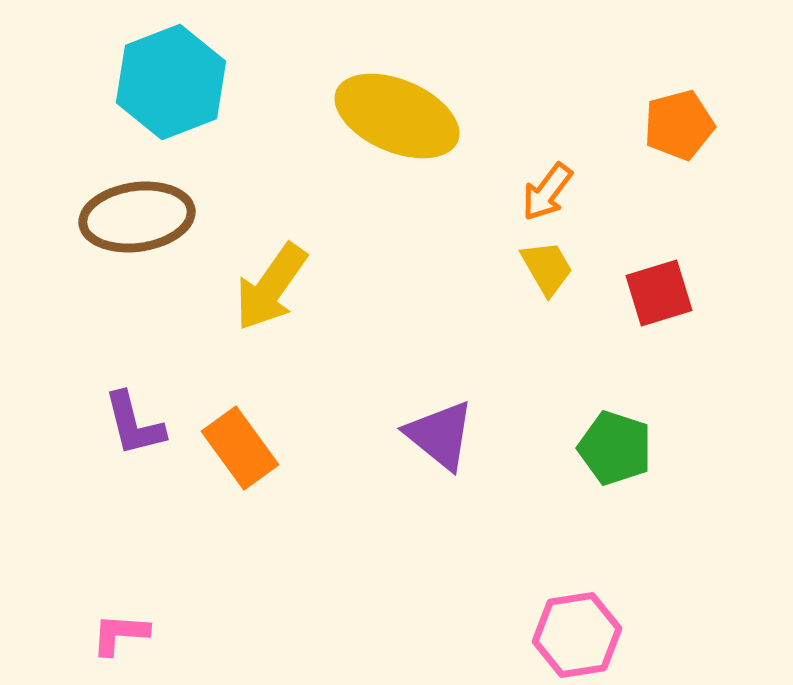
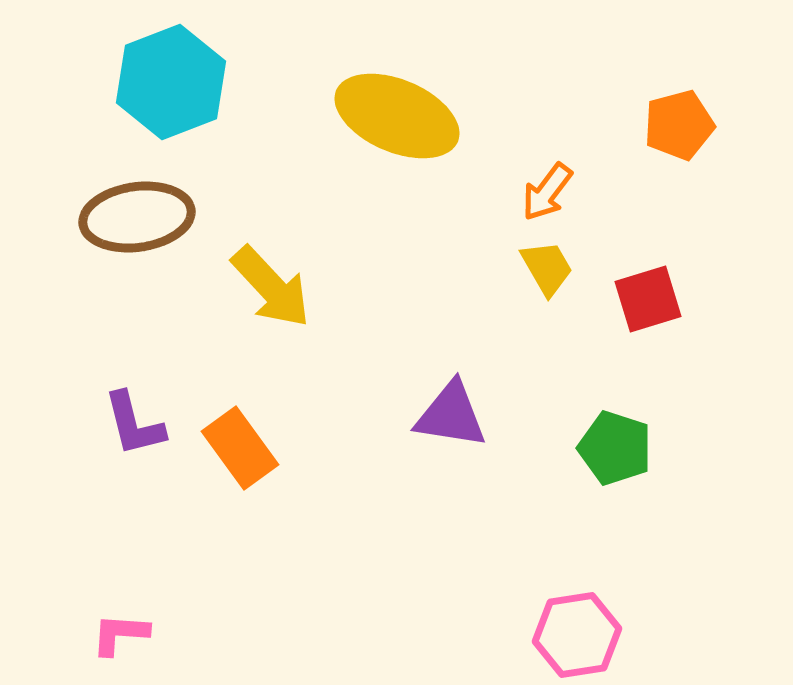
yellow arrow: rotated 78 degrees counterclockwise
red square: moved 11 px left, 6 px down
purple triangle: moved 11 px right, 20 px up; rotated 30 degrees counterclockwise
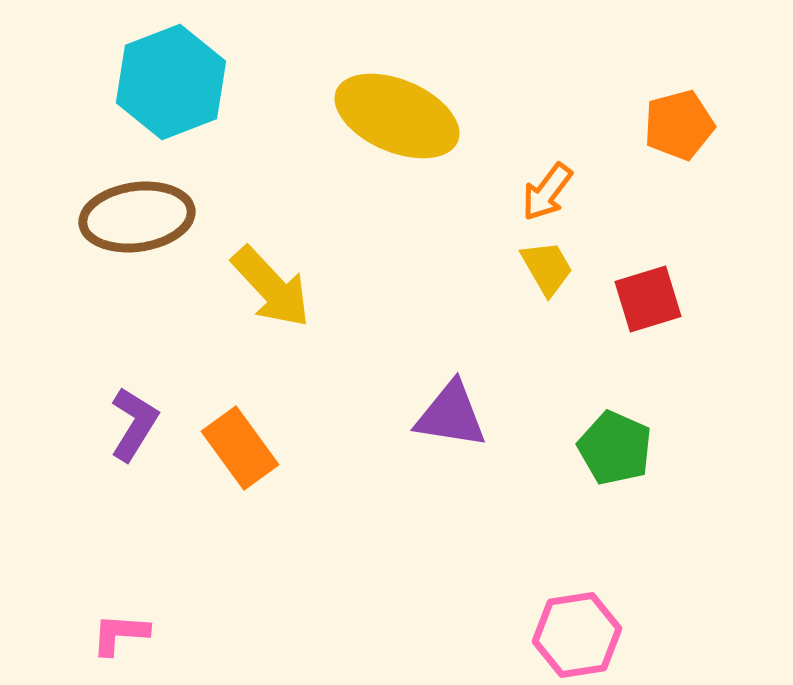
purple L-shape: rotated 134 degrees counterclockwise
green pentagon: rotated 6 degrees clockwise
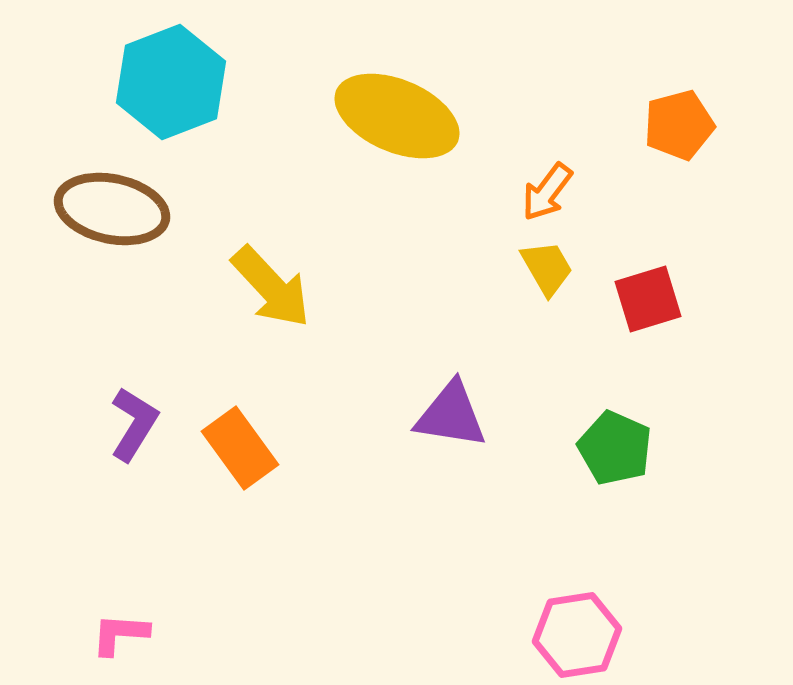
brown ellipse: moved 25 px left, 8 px up; rotated 20 degrees clockwise
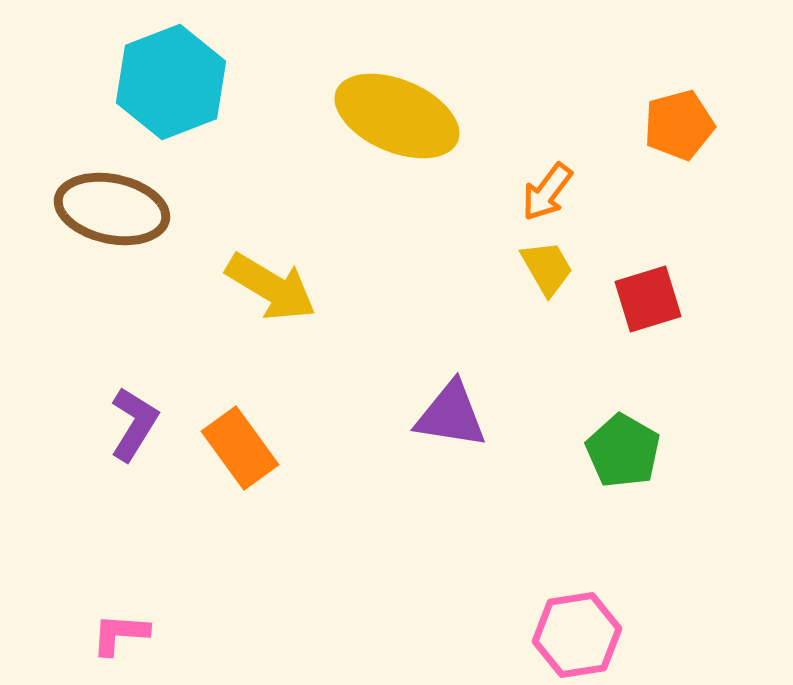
yellow arrow: rotated 16 degrees counterclockwise
green pentagon: moved 8 px right, 3 px down; rotated 6 degrees clockwise
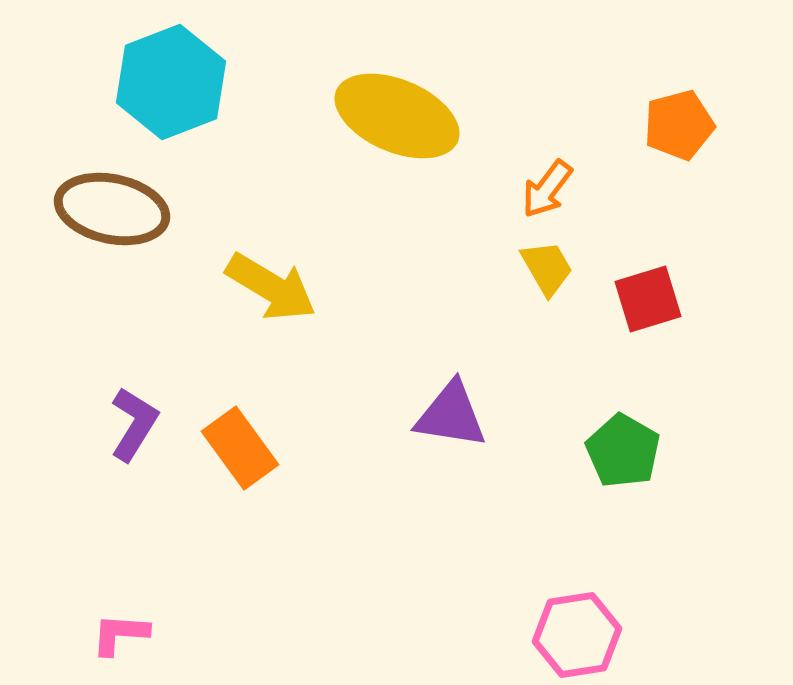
orange arrow: moved 3 px up
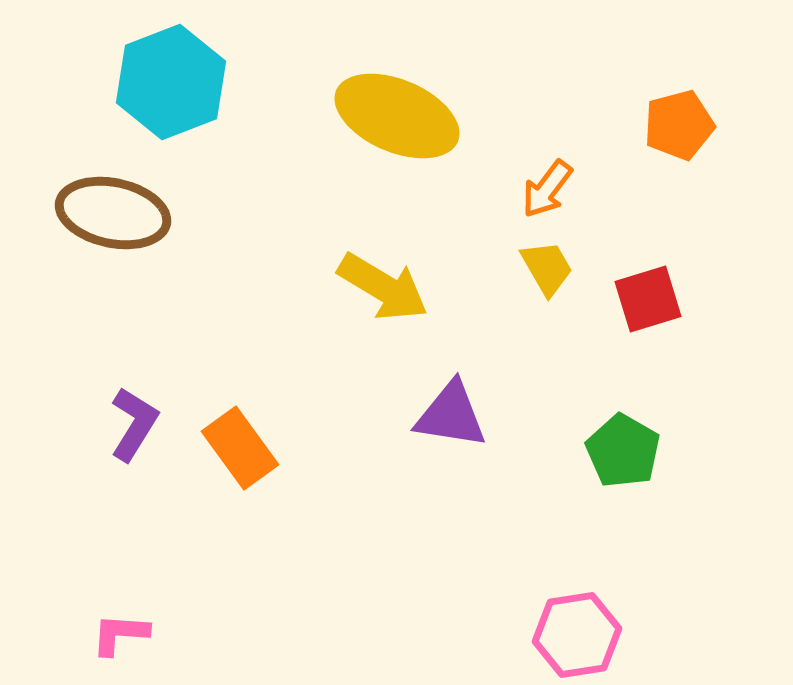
brown ellipse: moved 1 px right, 4 px down
yellow arrow: moved 112 px right
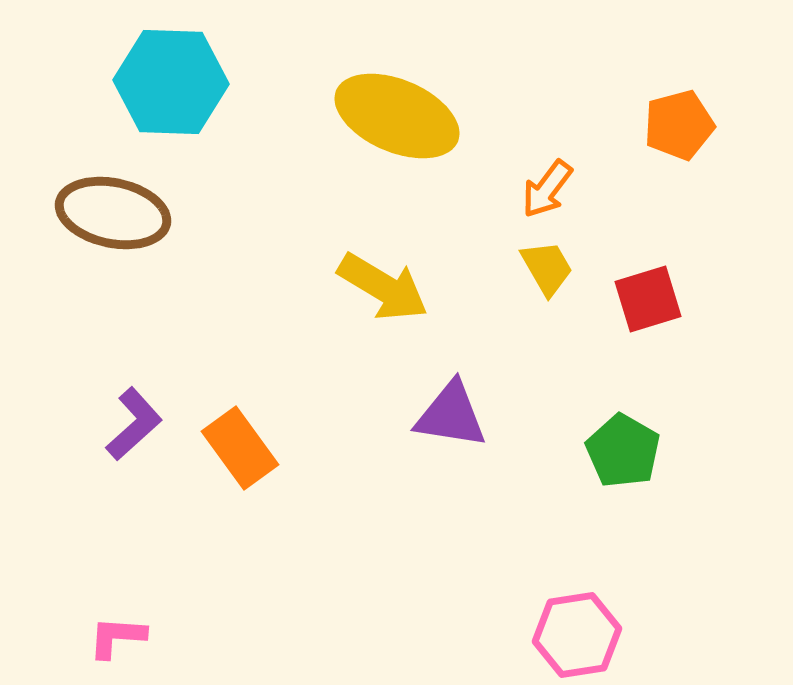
cyan hexagon: rotated 23 degrees clockwise
purple L-shape: rotated 16 degrees clockwise
pink L-shape: moved 3 px left, 3 px down
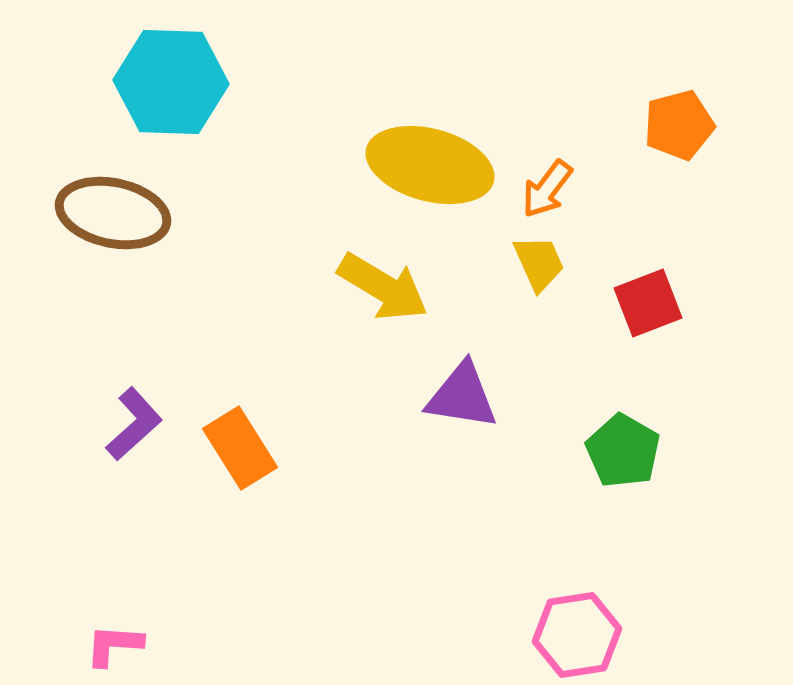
yellow ellipse: moved 33 px right, 49 px down; rotated 8 degrees counterclockwise
yellow trapezoid: moved 8 px left, 5 px up; rotated 6 degrees clockwise
red square: moved 4 px down; rotated 4 degrees counterclockwise
purple triangle: moved 11 px right, 19 px up
orange rectangle: rotated 4 degrees clockwise
pink L-shape: moved 3 px left, 8 px down
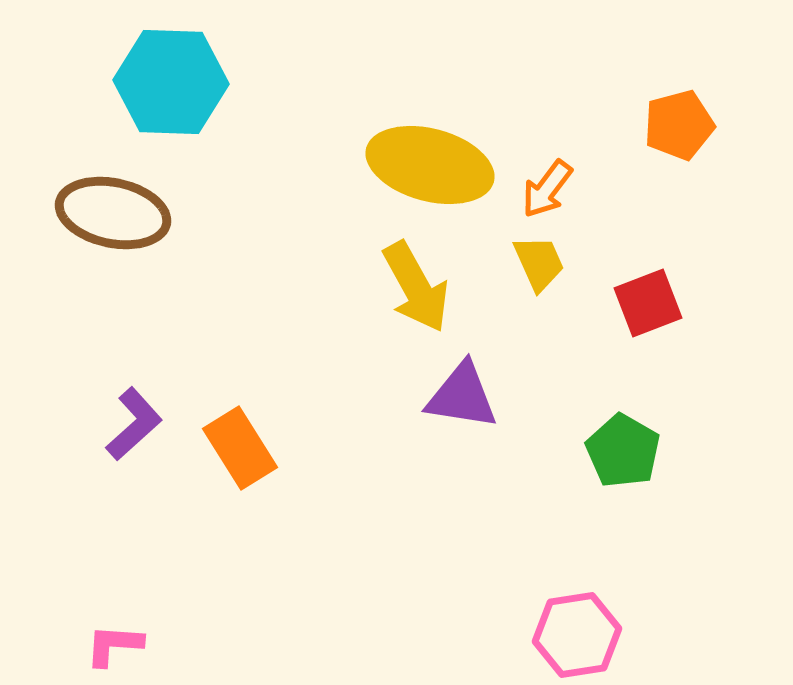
yellow arrow: moved 33 px right; rotated 30 degrees clockwise
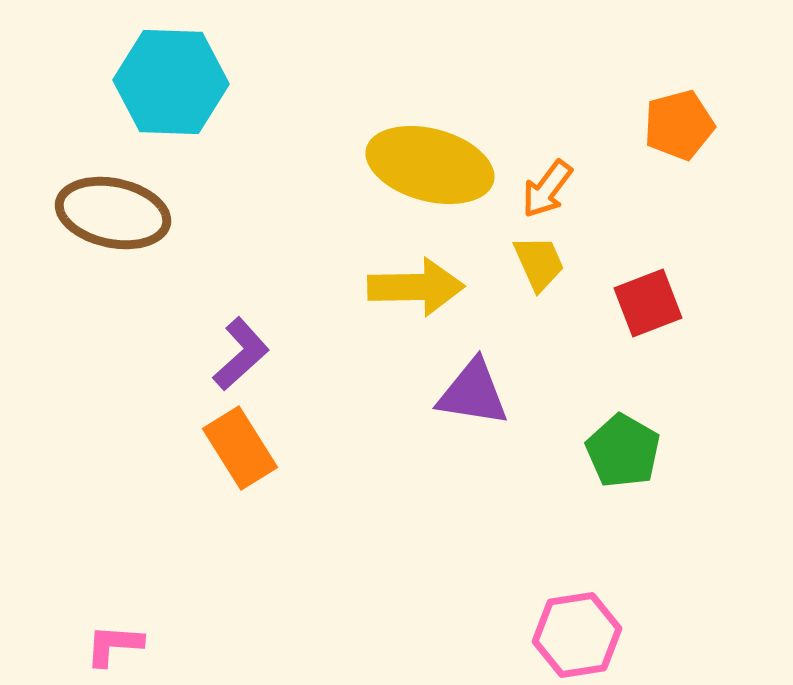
yellow arrow: rotated 62 degrees counterclockwise
purple triangle: moved 11 px right, 3 px up
purple L-shape: moved 107 px right, 70 px up
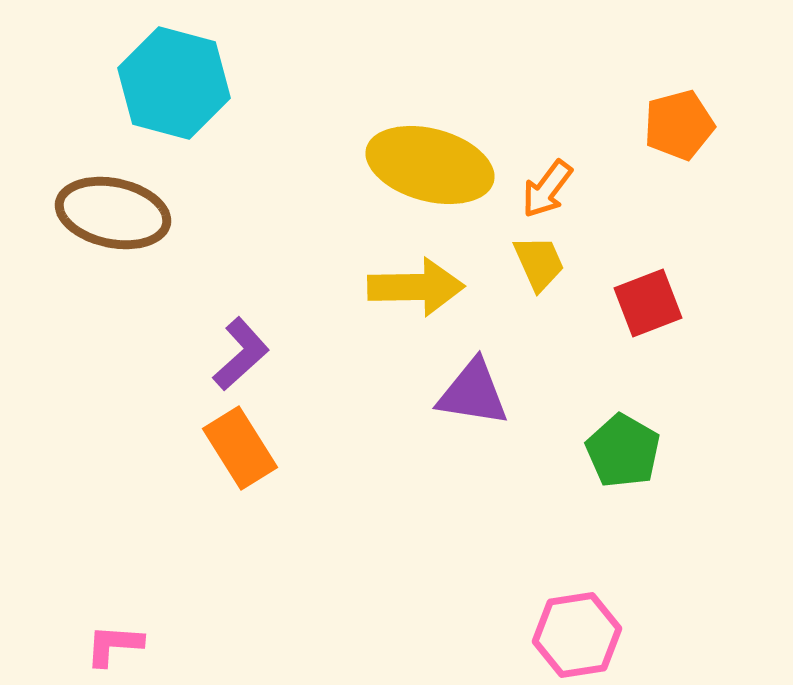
cyan hexagon: moved 3 px right, 1 px down; rotated 13 degrees clockwise
